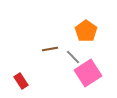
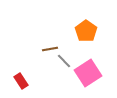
gray line: moved 9 px left, 4 px down
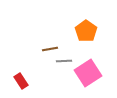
gray line: rotated 49 degrees counterclockwise
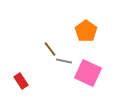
brown line: rotated 63 degrees clockwise
gray line: rotated 14 degrees clockwise
pink square: rotated 32 degrees counterclockwise
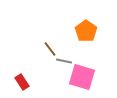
pink square: moved 6 px left, 4 px down; rotated 8 degrees counterclockwise
red rectangle: moved 1 px right, 1 px down
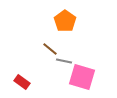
orange pentagon: moved 21 px left, 10 px up
brown line: rotated 14 degrees counterclockwise
red rectangle: rotated 21 degrees counterclockwise
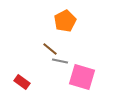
orange pentagon: rotated 10 degrees clockwise
gray line: moved 4 px left
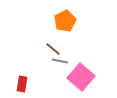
brown line: moved 3 px right
pink square: moved 1 px left; rotated 24 degrees clockwise
red rectangle: moved 2 px down; rotated 63 degrees clockwise
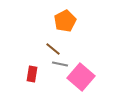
gray line: moved 3 px down
red rectangle: moved 10 px right, 10 px up
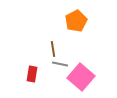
orange pentagon: moved 11 px right
brown line: rotated 42 degrees clockwise
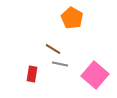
orange pentagon: moved 4 px left, 3 px up; rotated 15 degrees counterclockwise
brown line: rotated 49 degrees counterclockwise
pink square: moved 14 px right, 2 px up
